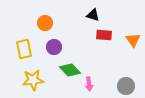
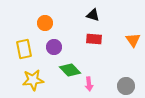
red rectangle: moved 10 px left, 4 px down
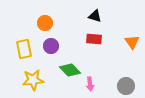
black triangle: moved 2 px right, 1 px down
orange triangle: moved 1 px left, 2 px down
purple circle: moved 3 px left, 1 px up
pink arrow: moved 1 px right
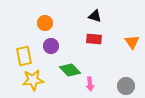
yellow rectangle: moved 7 px down
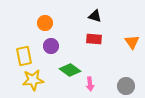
green diamond: rotated 10 degrees counterclockwise
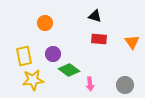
red rectangle: moved 5 px right
purple circle: moved 2 px right, 8 px down
green diamond: moved 1 px left
gray circle: moved 1 px left, 1 px up
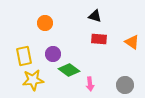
orange triangle: rotated 21 degrees counterclockwise
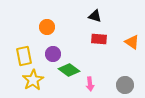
orange circle: moved 2 px right, 4 px down
yellow star: rotated 25 degrees counterclockwise
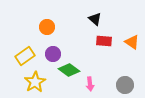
black triangle: moved 3 px down; rotated 24 degrees clockwise
red rectangle: moved 5 px right, 2 px down
yellow rectangle: moved 1 px right; rotated 66 degrees clockwise
yellow star: moved 2 px right, 2 px down
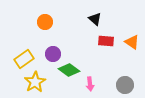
orange circle: moved 2 px left, 5 px up
red rectangle: moved 2 px right
yellow rectangle: moved 1 px left, 3 px down
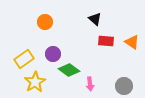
gray circle: moved 1 px left, 1 px down
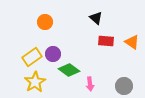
black triangle: moved 1 px right, 1 px up
yellow rectangle: moved 8 px right, 2 px up
